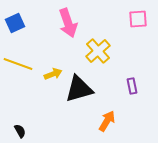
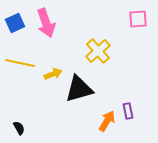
pink arrow: moved 22 px left
yellow line: moved 2 px right, 1 px up; rotated 8 degrees counterclockwise
purple rectangle: moved 4 px left, 25 px down
black semicircle: moved 1 px left, 3 px up
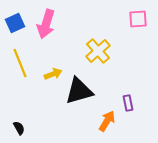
pink arrow: moved 1 px down; rotated 36 degrees clockwise
yellow line: rotated 56 degrees clockwise
black triangle: moved 2 px down
purple rectangle: moved 8 px up
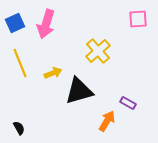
yellow arrow: moved 1 px up
purple rectangle: rotated 49 degrees counterclockwise
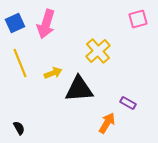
pink square: rotated 12 degrees counterclockwise
black triangle: moved 2 px up; rotated 12 degrees clockwise
orange arrow: moved 2 px down
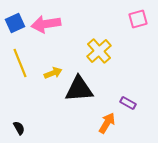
pink arrow: rotated 64 degrees clockwise
yellow cross: moved 1 px right
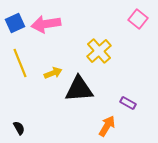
pink square: rotated 36 degrees counterclockwise
orange arrow: moved 3 px down
